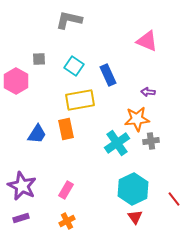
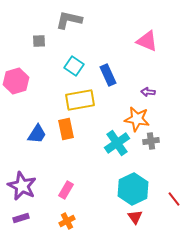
gray square: moved 18 px up
pink hexagon: rotated 15 degrees clockwise
orange star: rotated 15 degrees clockwise
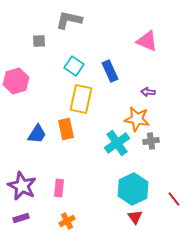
blue rectangle: moved 2 px right, 4 px up
yellow rectangle: moved 1 px right, 1 px up; rotated 68 degrees counterclockwise
pink rectangle: moved 7 px left, 2 px up; rotated 24 degrees counterclockwise
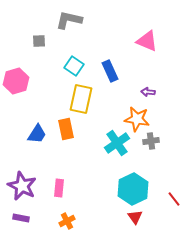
purple rectangle: rotated 28 degrees clockwise
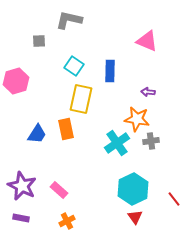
blue rectangle: rotated 25 degrees clockwise
pink rectangle: moved 2 px down; rotated 54 degrees counterclockwise
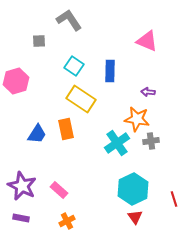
gray L-shape: rotated 44 degrees clockwise
yellow rectangle: rotated 68 degrees counterclockwise
red line: rotated 21 degrees clockwise
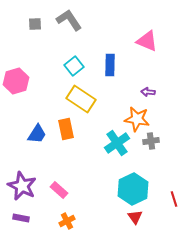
gray square: moved 4 px left, 17 px up
cyan square: rotated 18 degrees clockwise
blue rectangle: moved 6 px up
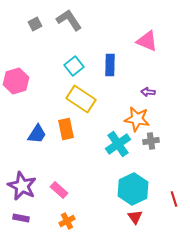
gray square: rotated 24 degrees counterclockwise
cyan cross: moved 1 px right, 1 px down
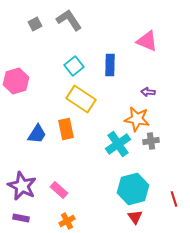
cyan hexagon: rotated 12 degrees clockwise
